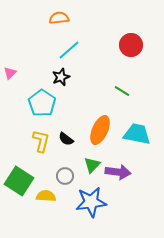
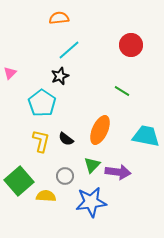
black star: moved 1 px left, 1 px up
cyan trapezoid: moved 9 px right, 2 px down
green square: rotated 16 degrees clockwise
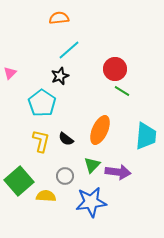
red circle: moved 16 px left, 24 px down
cyan trapezoid: rotated 84 degrees clockwise
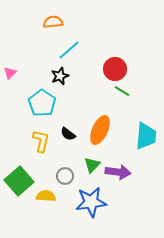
orange semicircle: moved 6 px left, 4 px down
black semicircle: moved 2 px right, 5 px up
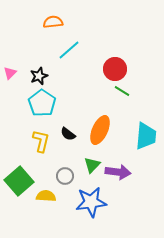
black star: moved 21 px left
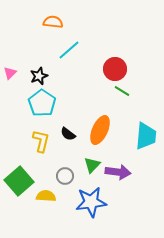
orange semicircle: rotated 12 degrees clockwise
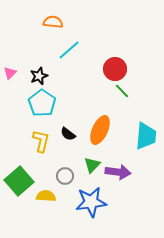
green line: rotated 14 degrees clockwise
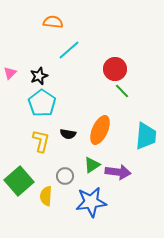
black semicircle: rotated 28 degrees counterclockwise
green triangle: rotated 12 degrees clockwise
yellow semicircle: rotated 90 degrees counterclockwise
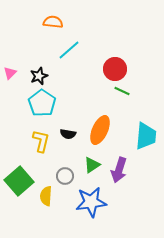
green line: rotated 21 degrees counterclockwise
purple arrow: moved 1 px right, 2 px up; rotated 100 degrees clockwise
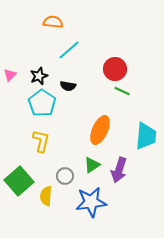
pink triangle: moved 2 px down
black semicircle: moved 48 px up
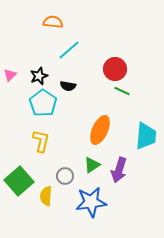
cyan pentagon: moved 1 px right
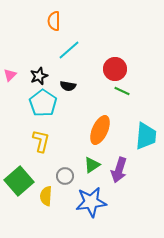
orange semicircle: moved 1 px right, 1 px up; rotated 96 degrees counterclockwise
